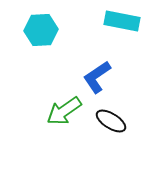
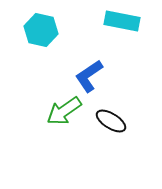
cyan hexagon: rotated 16 degrees clockwise
blue L-shape: moved 8 px left, 1 px up
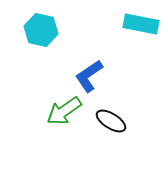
cyan rectangle: moved 19 px right, 3 px down
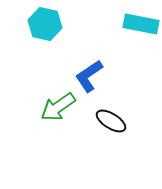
cyan hexagon: moved 4 px right, 6 px up
green arrow: moved 6 px left, 4 px up
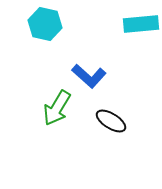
cyan rectangle: rotated 16 degrees counterclockwise
blue L-shape: rotated 104 degrees counterclockwise
green arrow: moved 1 px left, 1 px down; rotated 24 degrees counterclockwise
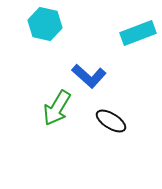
cyan rectangle: moved 3 px left, 9 px down; rotated 16 degrees counterclockwise
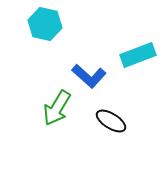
cyan rectangle: moved 22 px down
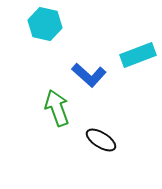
blue L-shape: moved 1 px up
green arrow: rotated 129 degrees clockwise
black ellipse: moved 10 px left, 19 px down
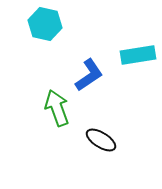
cyan rectangle: rotated 12 degrees clockwise
blue L-shape: rotated 76 degrees counterclockwise
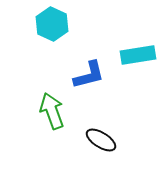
cyan hexagon: moved 7 px right; rotated 12 degrees clockwise
blue L-shape: rotated 20 degrees clockwise
green arrow: moved 5 px left, 3 px down
